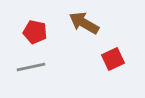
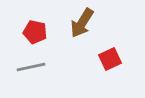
brown arrow: moved 2 px left; rotated 88 degrees counterclockwise
red square: moved 3 px left
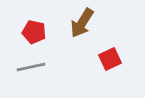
red pentagon: moved 1 px left
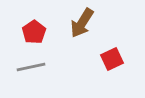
red pentagon: rotated 25 degrees clockwise
red square: moved 2 px right
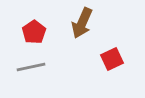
brown arrow: rotated 8 degrees counterclockwise
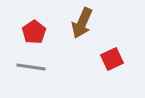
gray line: rotated 20 degrees clockwise
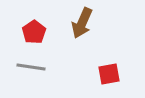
red square: moved 3 px left, 15 px down; rotated 15 degrees clockwise
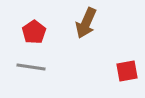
brown arrow: moved 4 px right
red square: moved 18 px right, 3 px up
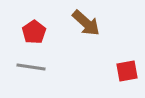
brown arrow: rotated 72 degrees counterclockwise
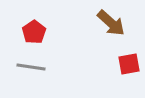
brown arrow: moved 25 px right
red square: moved 2 px right, 7 px up
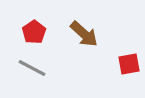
brown arrow: moved 27 px left, 11 px down
gray line: moved 1 px right, 1 px down; rotated 20 degrees clockwise
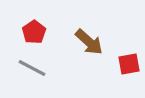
brown arrow: moved 5 px right, 8 px down
